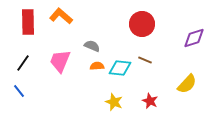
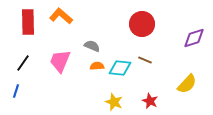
blue line: moved 3 px left; rotated 56 degrees clockwise
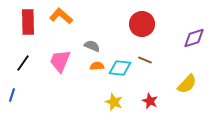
blue line: moved 4 px left, 4 px down
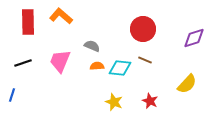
red circle: moved 1 px right, 5 px down
black line: rotated 36 degrees clockwise
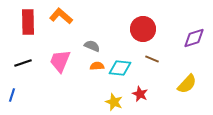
brown line: moved 7 px right, 1 px up
red star: moved 10 px left, 7 px up
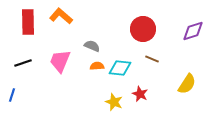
purple diamond: moved 1 px left, 7 px up
yellow semicircle: rotated 10 degrees counterclockwise
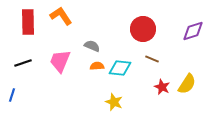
orange L-shape: rotated 15 degrees clockwise
red star: moved 22 px right, 7 px up
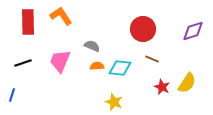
yellow semicircle: moved 1 px up
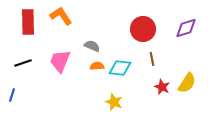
purple diamond: moved 7 px left, 3 px up
brown line: rotated 56 degrees clockwise
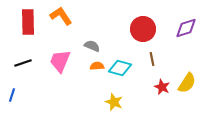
cyan diamond: rotated 10 degrees clockwise
